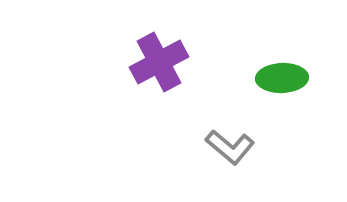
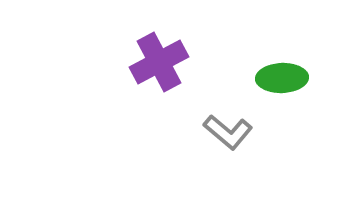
gray L-shape: moved 2 px left, 15 px up
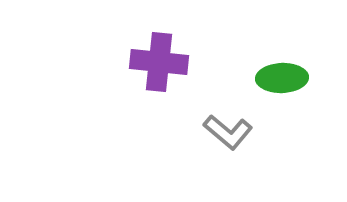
purple cross: rotated 34 degrees clockwise
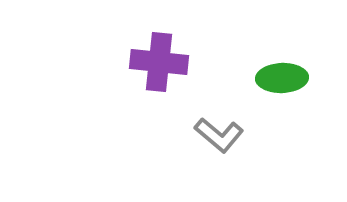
gray L-shape: moved 9 px left, 3 px down
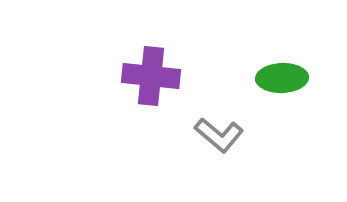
purple cross: moved 8 px left, 14 px down
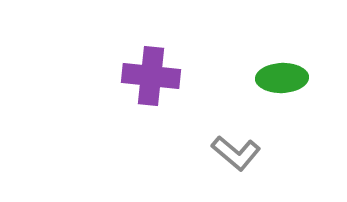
gray L-shape: moved 17 px right, 18 px down
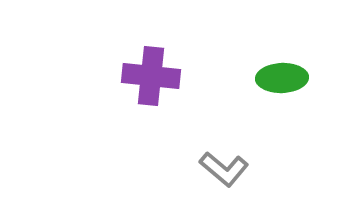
gray L-shape: moved 12 px left, 16 px down
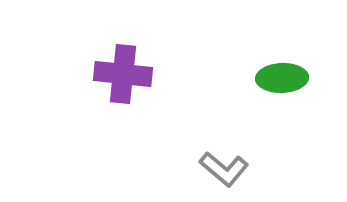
purple cross: moved 28 px left, 2 px up
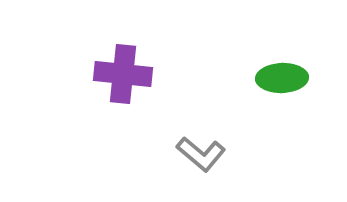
gray L-shape: moved 23 px left, 15 px up
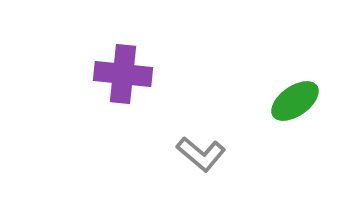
green ellipse: moved 13 px right, 23 px down; rotated 33 degrees counterclockwise
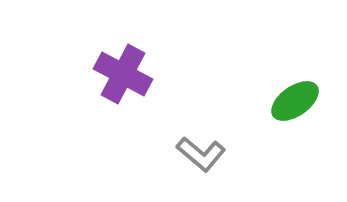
purple cross: rotated 22 degrees clockwise
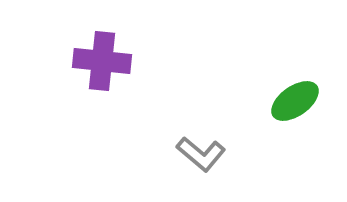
purple cross: moved 21 px left, 13 px up; rotated 22 degrees counterclockwise
